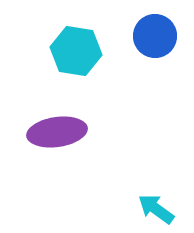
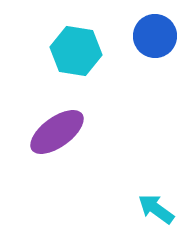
purple ellipse: rotated 28 degrees counterclockwise
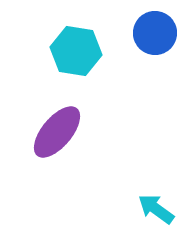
blue circle: moved 3 px up
purple ellipse: rotated 14 degrees counterclockwise
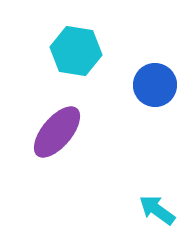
blue circle: moved 52 px down
cyan arrow: moved 1 px right, 1 px down
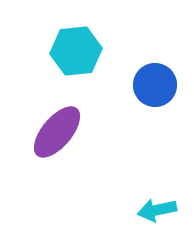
cyan hexagon: rotated 15 degrees counterclockwise
cyan arrow: rotated 48 degrees counterclockwise
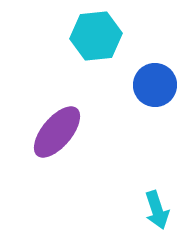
cyan hexagon: moved 20 px right, 15 px up
cyan arrow: rotated 96 degrees counterclockwise
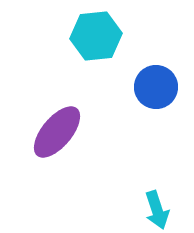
blue circle: moved 1 px right, 2 px down
